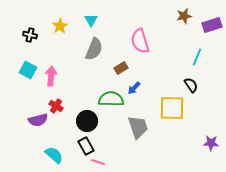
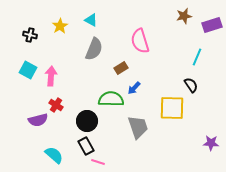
cyan triangle: rotated 32 degrees counterclockwise
red cross: moved 1 px up
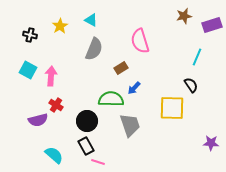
gray trapezoid: moved 8 px left, 2 px up
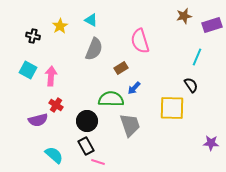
black cross: moved 3 px right, 1 px down
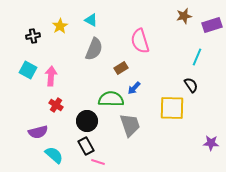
black cross: rotated 24 degrees counterclockwise
purple semicircle: moved 12 px down
